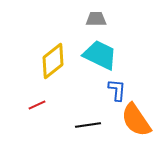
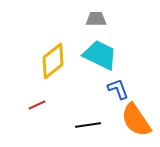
blue L-shape: moved 1 px right, 1 px up; rotated 25 degrees counterclockwise
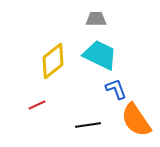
blue L-shape: moved 2 px left
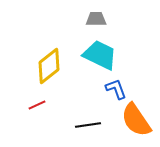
yellow diamond: moved 4 px left, 5 px down
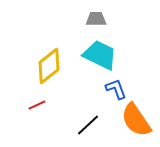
black line: rotated 35 degrees counterclockwise
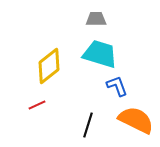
cyan trapezoid: moved 1 px up; rotated 9 degrees counterclockwise
blue L-shape: moved 1 px right, 3 px up
orange semicircle: rotated 150 degrees clockwise
black line: rotated 30 degrees counterclockwise
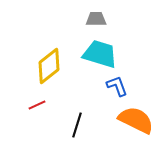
black line: moved 11 px left
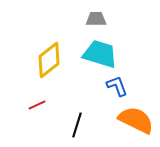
yellow diamond: moved 6 px up
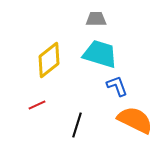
orange semicircle: moved 1 px left
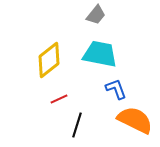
gray trapezoid: moved 4 px up; rotated 130 degrees clockwise
cyan trapezoid: rotated 6 degrees counterclockwise
blue L-shape: moved 1 px left, 3 px down
red line: moved 22 px right, 6 px up
